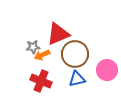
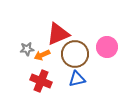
gray star: moved 6 px left, 2 px down
pink circle: moved 23 px up
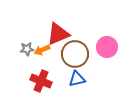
orange arrow: moved 5 px up
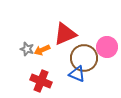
red triangle: moved 7 px right
gray star: rotated 24 degrees clockwise
brown circle: moved 9 px right, 4 px down
blue triangle: moved 5 px up; rotated 36 degrees clockwise
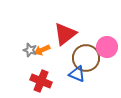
red triangle: rotated 15 degrees counterclockwise
gray star: moved 3 px right, 1 px down
brown circle: moved 2 px right
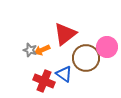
blue triangle: moved 13 px left; rotated 12 degrees clockwise
red cross: moved 3 px right
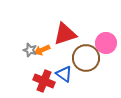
red triangle: rotated 20 degrees clockwise
pink circle: moved 1 px left, 4 px up
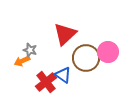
red triangle: rotated 25 degrees counterclockwise
pink circle: moved 2 px right, 9 px down
orange arrow: moved 20 px left, 11 px down
blue triangle: moved 1 px left, 1 px down
red cross: moved 2 px right, 1 px down; rotated 30 degrees clockwise
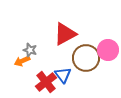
red triangle: rotated 15 degrees clockwise
pink circle: moved 2 px up
blue triangle: rotated 18 degrees clockwise
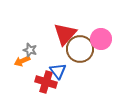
red triangle: rotated 20 degrees counterclockwise
pink circle: moved 7 px left, 11 px up
brown circle: moved 6 px left, 9 px up
blue triangle: moved 5 px left, 4 px up
red cross: rotated 35 degrees counterclockwise
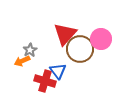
gray star: rotated 24 degrees clockwise
red cross: moved 1 px left, 1 px up
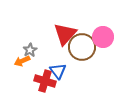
pink circle: moved 2 px right, 2 px up
brown circle: moved 2 px right, 2 px up
